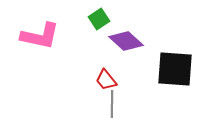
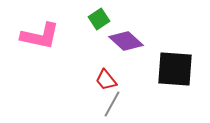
gray line: rotated 28 degrees clockwise
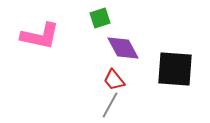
green square: moved 1 px right, 1 px up; rotated 15 degrees clockwise
purple diamond: moved 3 px left, 7 px down; rotated 20 degrees clockwise
red trapezoid: moved 8 px right
gray line: moved 2 px left, 1 px down
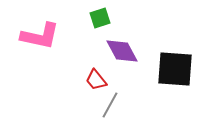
purple diamond: moved 1 px left, 3 px down
red trapezoid: moved 18 px left
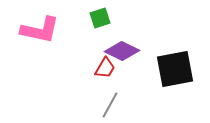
pink L-shape: moved 6 px up
purple diamond: rotated 36 degrees counterclockwise
black square: rotated 15 degrees counterclockwise
red trapezoid: moved 9 px right, 12 px up; rotated 110 degrees counterclockwise
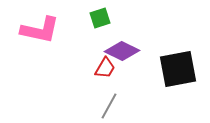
black square: moved 3 px right
gray line: moved 1 px left, 1 px down
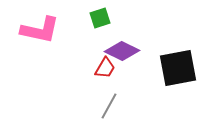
black square: moved 1 px up
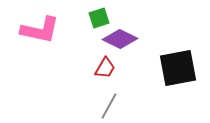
green square: moved 1 px left
purple diamond: moved 2 px left, 12 px up
